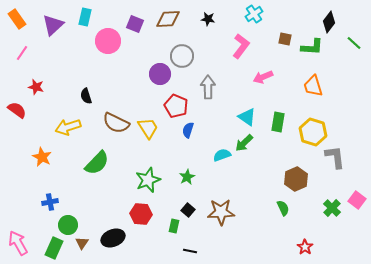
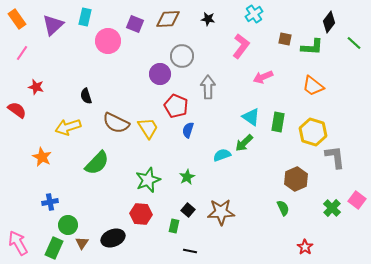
orange trapezoid at (313, 86): rotated 35 degrees counterclockwise
cyan triangle at (247, 117): moved 4 px right
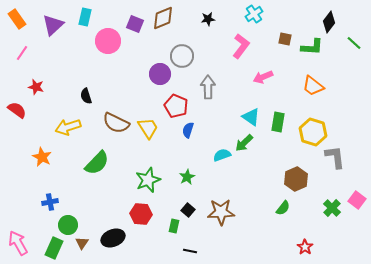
brown diamond at (168, 19): moved 5 px left, 1 px up; rotated 20 degrees counterclockwise
black star at (208, 19): rotated 16 degrees counterclockwise
green semicircle at (283, 208): rotated 63 degrees clockwise
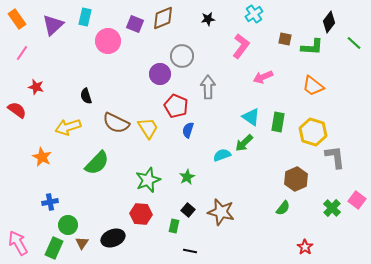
brown star at (221, 212): rotated 16 degrees clockwise
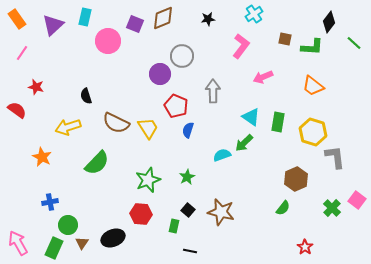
gray arrow at (208, 87): moved 5 px right, 4 px down
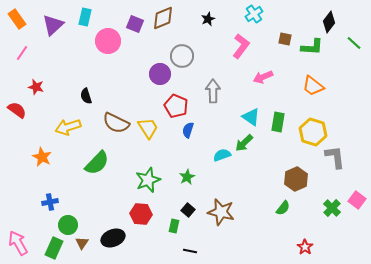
black star at (208, 19): rotated 16 degrees counterclockwise
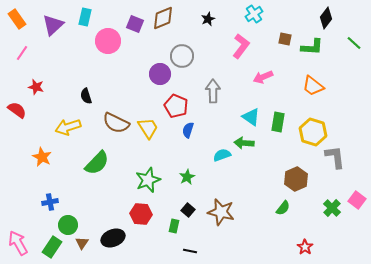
black diamond at (329, 22): moved 3 px left, 4 px up
green arrow at (244, 143): rotated 48 degrees clockwise
green rectangle at (54, 248): moved 2 px left, 1 px up; rotated 10 degrees clockwise
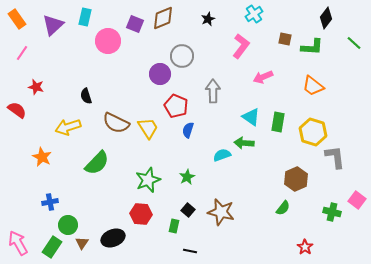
green cross at (332, 208): moved 4 px down; rotated 30 degrees counterclockwise
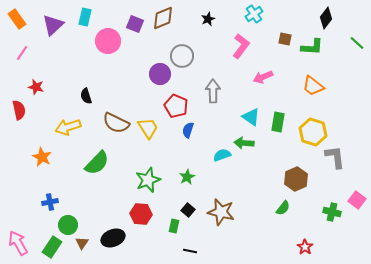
green line at (354, 43): moved 3 px right
red semicircle at (17, 110): moved 2 px right; rotated 42 degrees clockwise
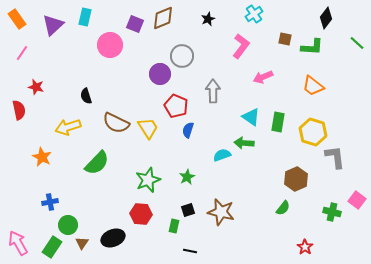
pink circle at (108, 41): moved 2 px right, 4 px down
black square at (188, 210): rotated 32 degrees clockwise
